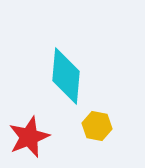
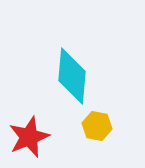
cyan diamond: moved 6 px right
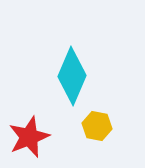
cyan diamond: rotated 18 degrees clockwise
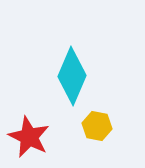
red star: rotated 24 degrees counterclockwise
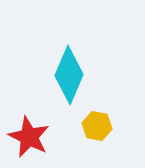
cyan diamond: moved 3 px left, 1 px up
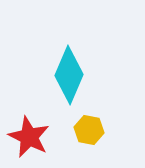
yellow hexagon: moved 8 px left, 4 px down
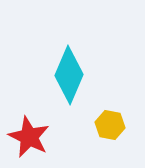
yellow hexagon: moved 21 px right, 5 px up
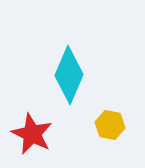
red star: moved 3 px right, 3 px up
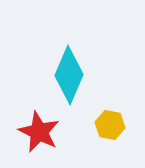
red star: moved 7 px right, 2 px up
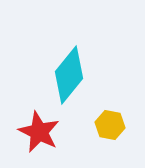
cyan diamond: rotated 16 degrees clockwise
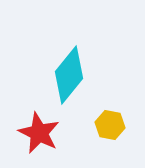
red star: moved 1 px down
